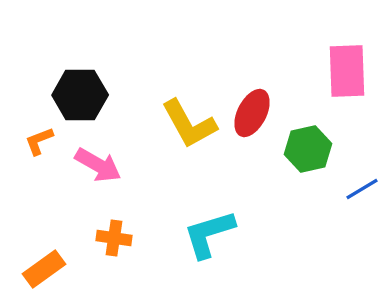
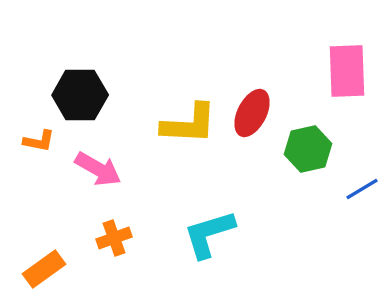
yellow L-shape: rotated 58 degrees counterclockwise
orange L-shape: rotated 148 degrees counterclockwise
pink arrow: moved 4 px down
orange cross: rotated 28 degrees counterclockwise
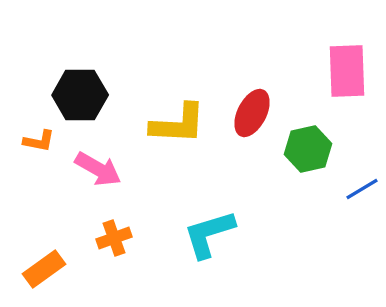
yellow L-shape: moved 11 px left
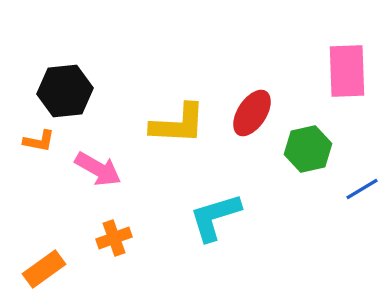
black hexagon: moved 15 px left, 4 px up; rotated 6 degrees counterclockwise
red ellipse: rotated 6 degrees clockwise
cyan L-shape: moved 6 px right, 17 px up
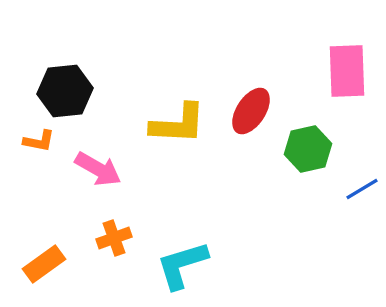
red ellipse: moved 1 px left, 2 px up
cyan L-shape: moved 33 px left, 48 px down
orange rectangle: moved 5 px up
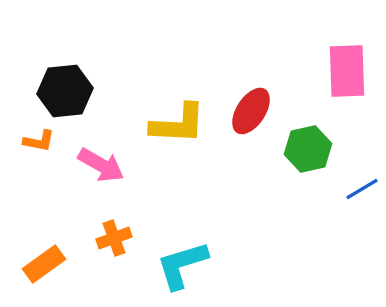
pink arrow: moved 3 px right, 4 px up
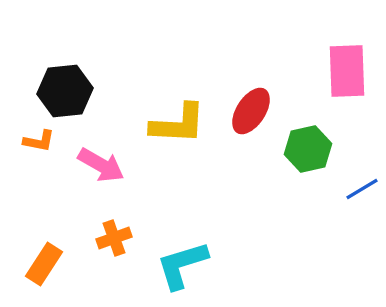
orange rectangle: rotated 21 degrees counterclockwise
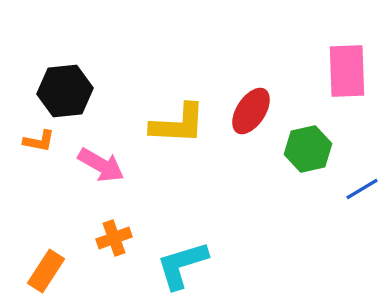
orange rectangle: moved 2 px right, 7 px down
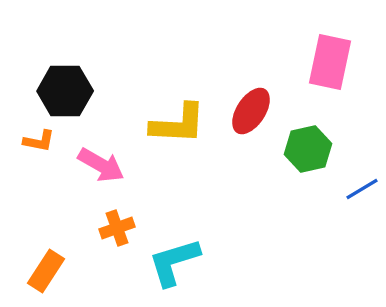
pink rectangle: moved 17 px left, 9 px up; rotated 14 degrees clockwise
black hexagon: rotated 6 degrees clockwise
orange cross: moved 3 px right, 10 px up
cyan L-shape: moved 8 px left, 3 px up
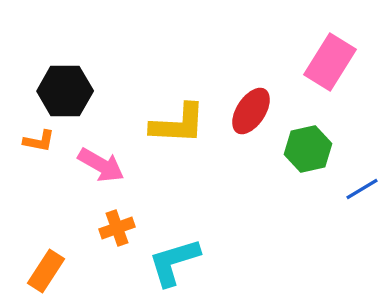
pink rectangle: rotated 20 degrees clockwise
